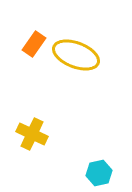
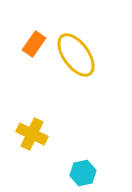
yellow ellipse: rotated 33 degrees clockwise
cyan hexagon: moved 16 px left
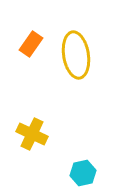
orange rectangle: moved 3 px left
yellow ellipse: rotated 27 degrees clockwise
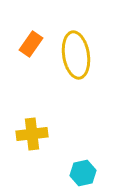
yellow cross: rotated 32 degrees counterclockwise
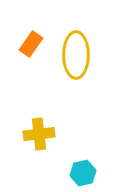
yellow ellipse: rotated 9 degrees clockwise
yellow cross: moved 7 px right
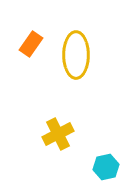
yellow cross: moved 19 px right; rotated 20 degrees counterclockwise
cyan hexagon: moved 23 px right, 6 px up
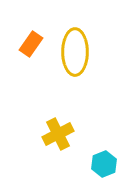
yellow ellipse: moved 1 px left, 3 px up
cyan hexagon: moved 2 px left, 3 px up; rotated 10 degrees counterclockwise
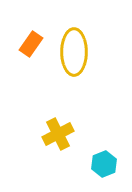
yellow ellipse: moved 1 px left
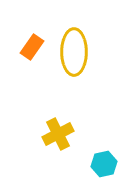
orange rectangle: moved 1 px right, 3 px down
cyan hexagon: rotated 10 degrees clockwise
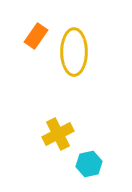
orange rectangle: moved 4 px right, 11 px up
cyan hexagon: moved 15 px left
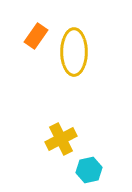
yellow cross: moved 3 px right, 5 px down
cyan hexagon: moved 6 px down
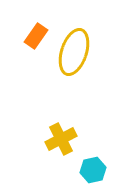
yellow ellipse: rotated 18 degrees clockwise
cyan hexagon: moved 4 px right
